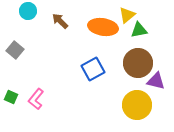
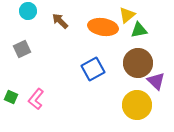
gray square: moved 7 px right, 1 px up; rotated 24 degrees clockwise
purple triangle: rotated 30 degrees clockwise
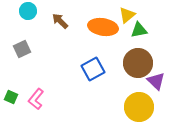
yellow circle: moved 2 px right, 2 px down
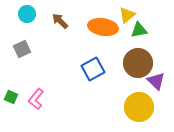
cyan circle: moved 1 px left, 3 px down
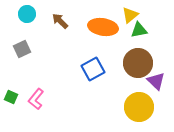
yellow triangle: moved 3 px right
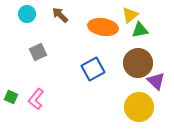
brown arrow: moved 6 px up
green triangle: moved 1 px right
gray square: moved 16 px right, 3 px down
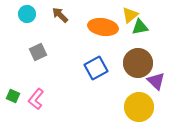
green triangle: moved 3 px up
blue square: moved 3 px right, 1 px up
green square: moved 2 px right, 1 px up
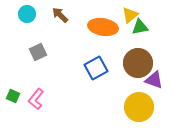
purple triangle: moved 2 px left, 1 px up; rotated 24 degrees counterclockwise
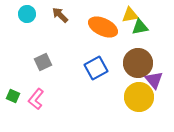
yellow triangle: rotated 30 degrees clockwise
orange ellipse: rotated 16 degrees clockwise
gray square: moved 5 px right, 10 px down
purple triangle: rotated 30 degrees clockwise
yellow circle: moved 10 px up
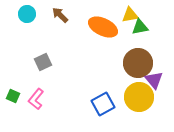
blue square: moved 7 px right, 36 px down
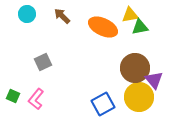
brown arrow: moved 2 px right, 1 px down
brown circle: moved 3 px left, 5 px down
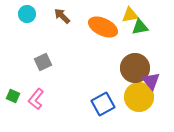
purple triangle: moved 3 px left, 1 px down
